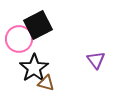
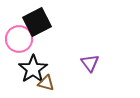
black square: moved 1 px left, 3 px up
purple triangle: moved 6 px left, 3 px down
black star: moved 1 px left, 1 px down
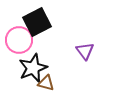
pink circle: moved 1 px down
purple triangle: moved 5 px left, 12 px up
black star: moved 1 px up; rotated 12 degrees clockwise
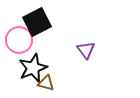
purple triangle: moved 1 px right, 1 px up
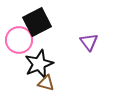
purple triangle: moved 3 px right, 8 px up
black star: moved 6 px right, 4 px up
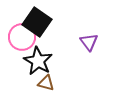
black square: rotated 28 degrees counterclockwise
pink circle: moved 3 px right, 3 px up
black star: moved 1 px left, 3 px up; rotated 20 degrees counterclockwise
